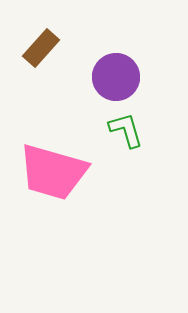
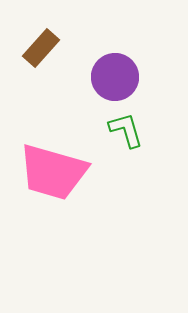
purple circle: moved 1 px left
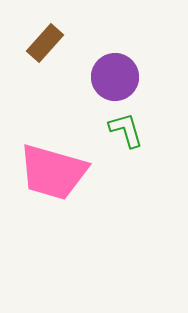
brown rectangle: moved 4 px right, 5 px up
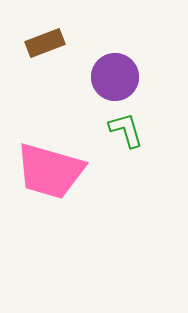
brown rectangle: rotated 27 degrees clockwise
pink trapezoid: moved 3 px left, 1 px up
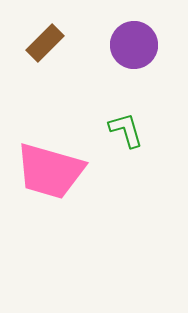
brown rectangle: rotated 24 degrees counterclockwise
purple circle: moved 19 px right, 32 px up
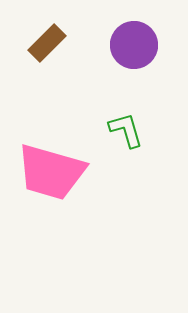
brown rectangle: moved 2 px right
pink trapezoid: moved 1 px right, 1 px down
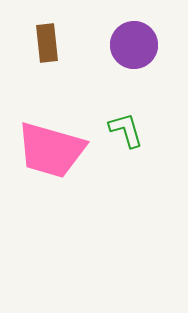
brown rectangle: rotated 51 degrees counterclockwise
pink trapezoid: moved 22 px up
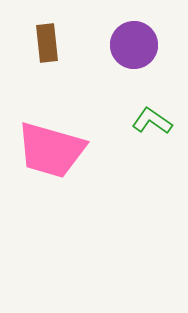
green L-shape: moved 26 px right, 9 px up; rotated 39 degrees counterclockwise
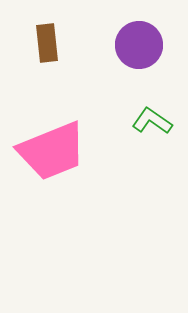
purple circle: moved 5 px right
pink trapezoid: moved 1 px right, 1 px down; rotated 38 degrees counterclockwise
